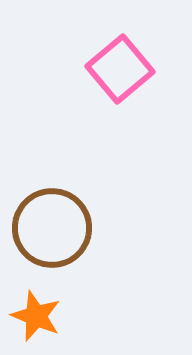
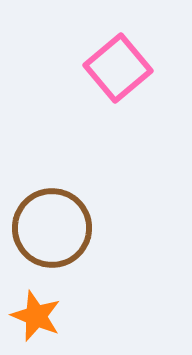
pink square: moved 2 px left, 1 px up
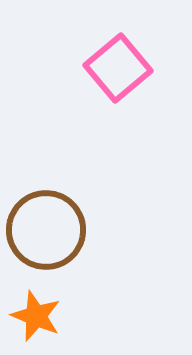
brown circle: moved 6 px left, 2 px down
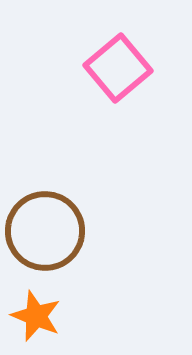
brown circle: moved 1 px left, 1 px down
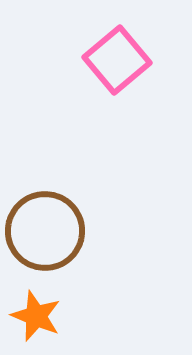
pink square: moved 1 px left, 8 px up
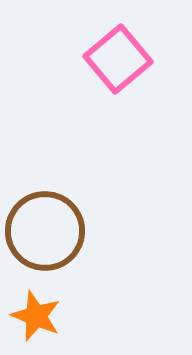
pink square: moved 1 px right, 1 px up
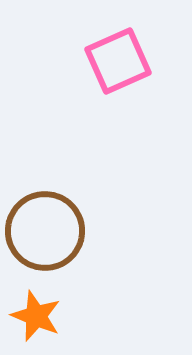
pink square: moved 2 px down; rotated 16 degrees clockwise
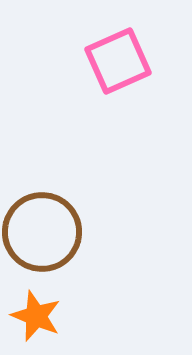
brown circle: moved 3 px left, 1 px down
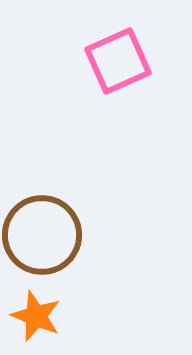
brown circle: moved 3 px down
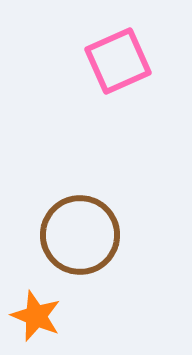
brown circle: moved 38 px right
